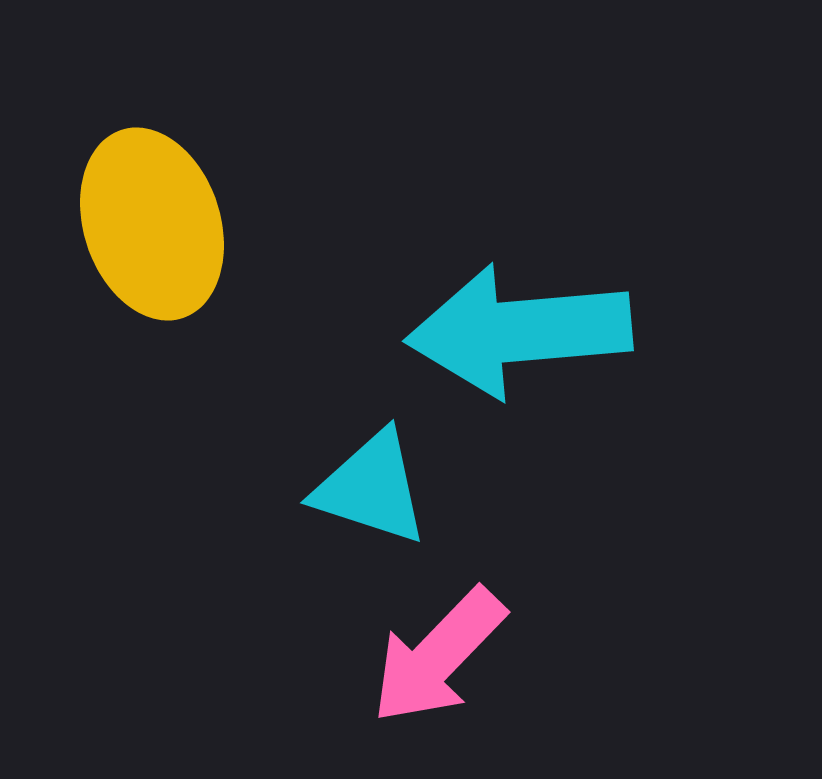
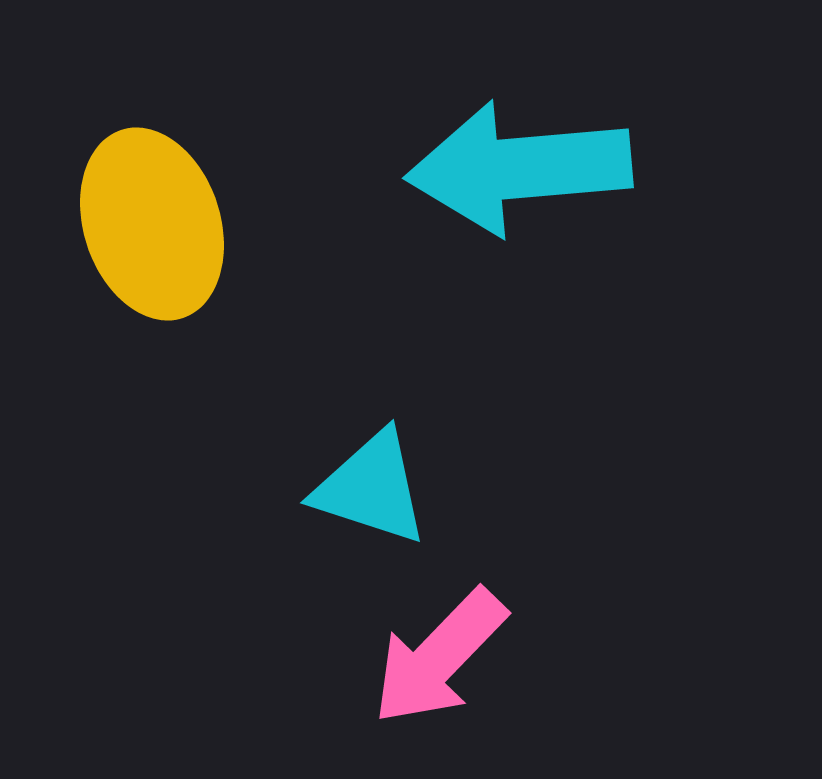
cyan arrow: moved 163 px up
pink arrow: moved 1 px right, 1 px down
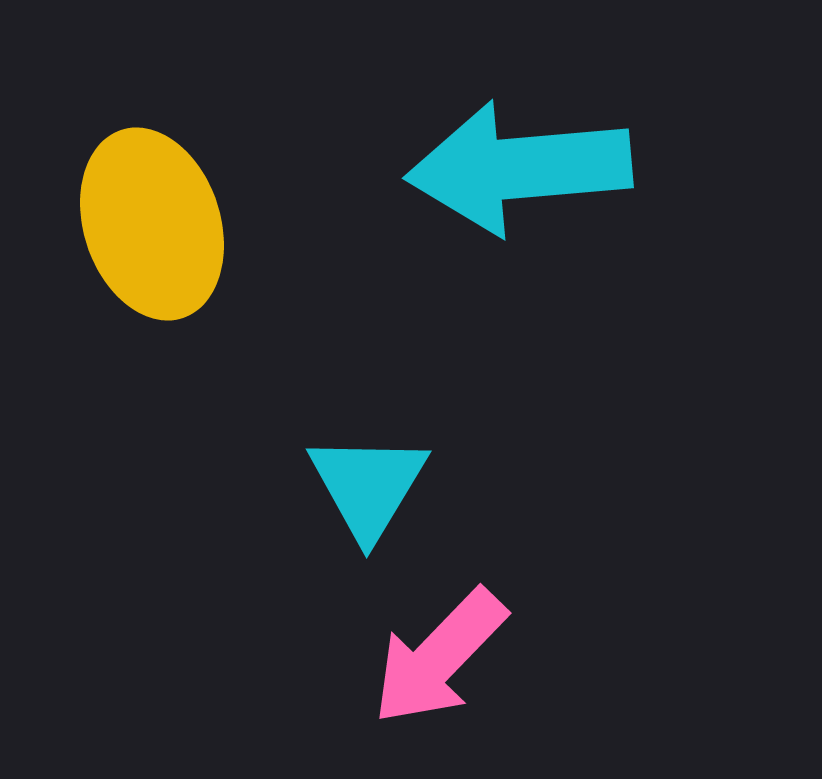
cyan triangle: moved 3 px left, 2 px up; rotated 43 degrees clockwise
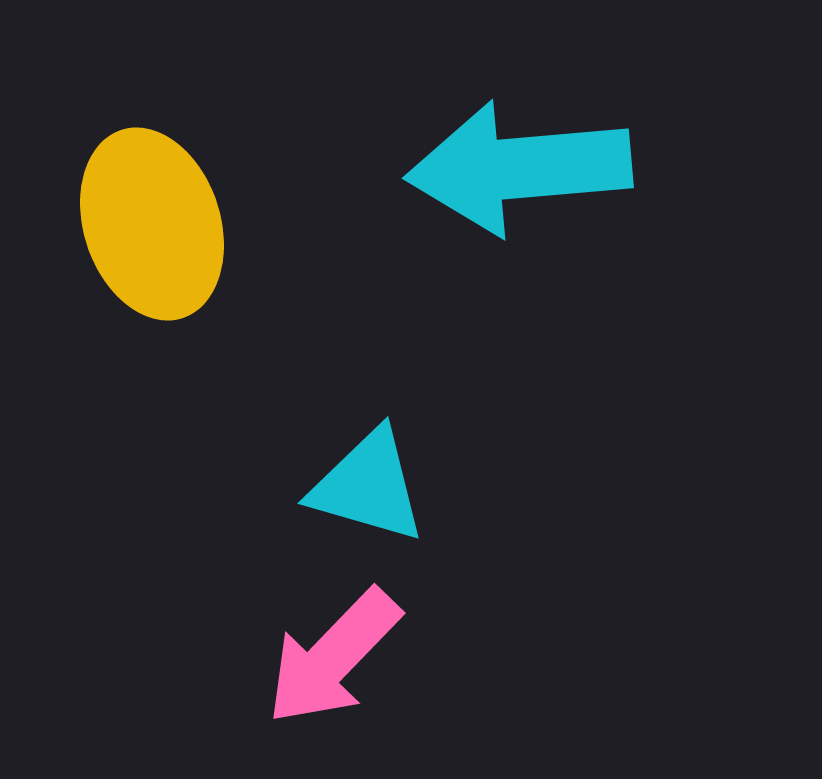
cyan triangle: rotated 45 degrees counterclockwise
pink arrow: moved 106 px left
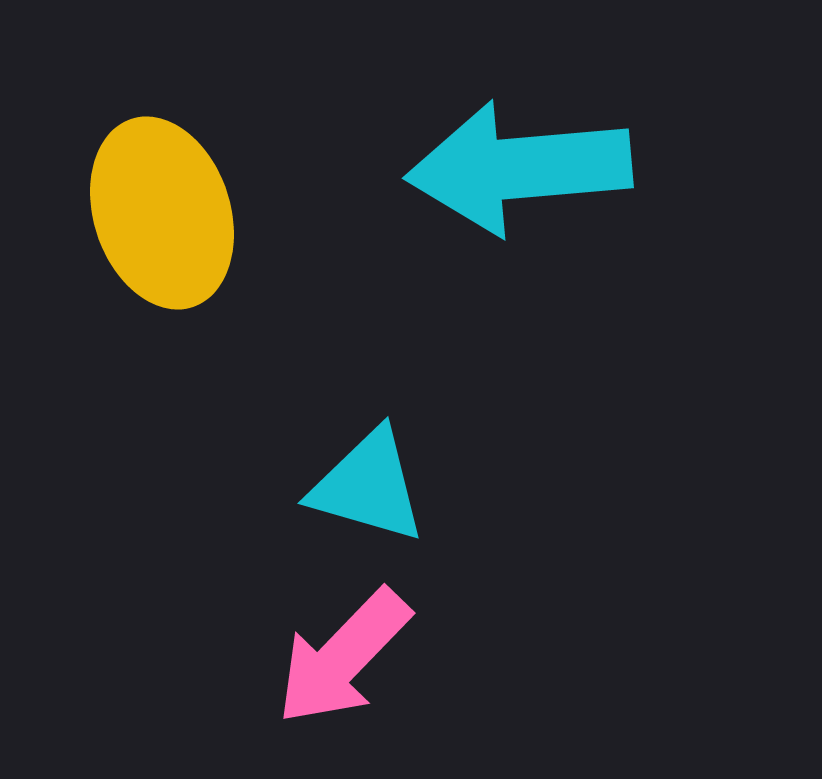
yellow ellipse: moved 10 px right, 11 px up
pink arrow: moved 10 px right
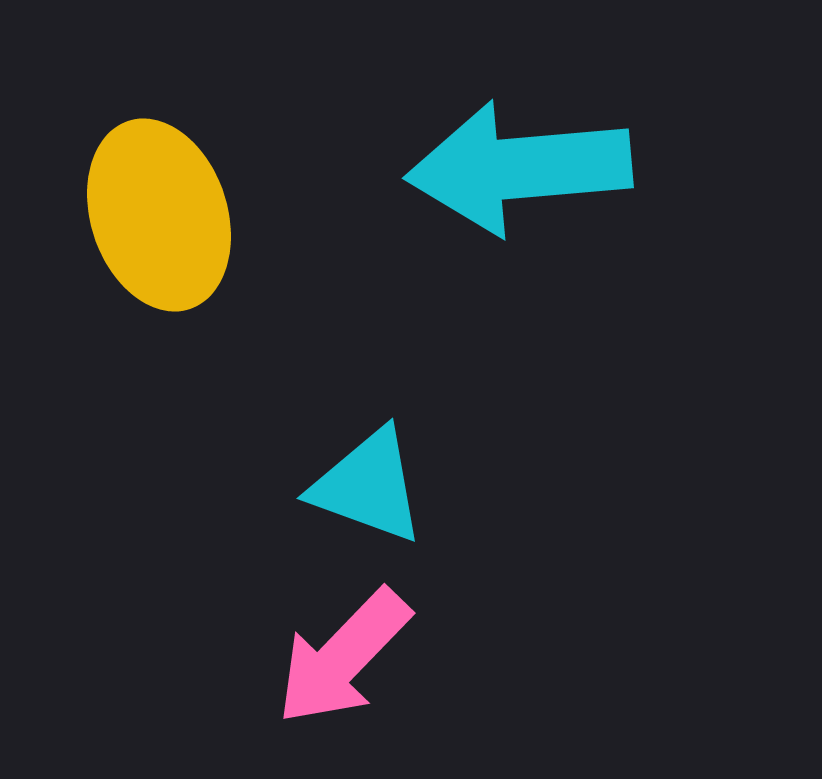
yellow ellipse: moved 3 px left, 2 px down
cyan triangle: rotated 4 degrees clockwise
